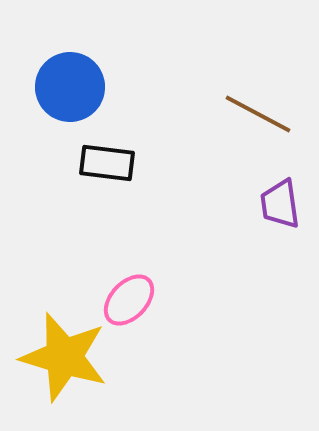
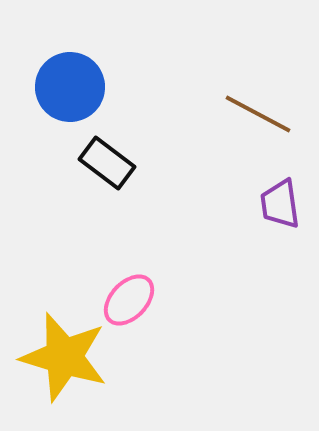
black rectangle: rotated 30 degrees clockwise
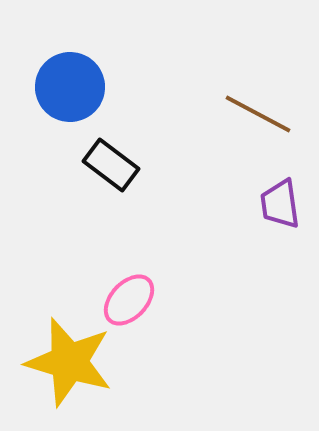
black rectangle: moved 4 px right, 2 px down
yellow star: moved 5 px right, 5 px down
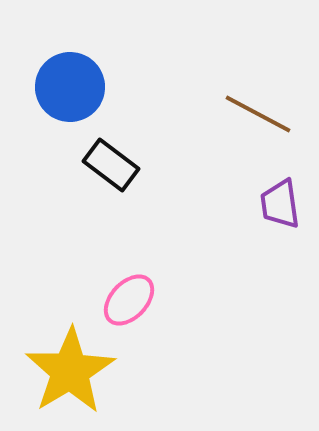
yellow star: moved 1 px right, 9 px down; rotated 24 degrees clockwise
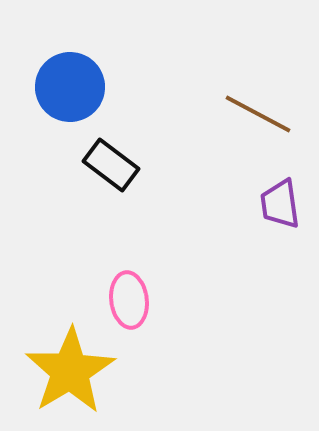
pink ellipse: rotated 50 degrees counterclockwise
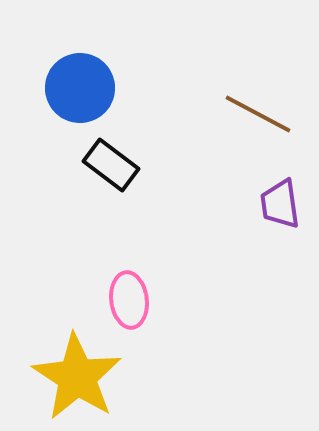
blue circle: moved 10 px right, 1 px down
yellow star: moved 7 px right, 6 px down; rotated 8 degrees counterclockwise
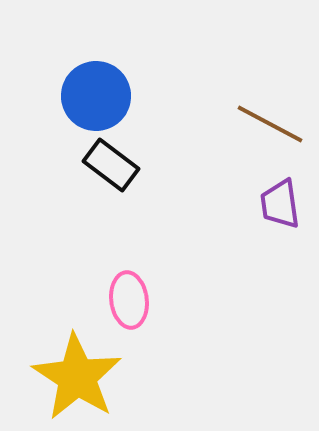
blue circle: moved 16 px right, 8 px down
brown line: moved 12 px right, 10 px down
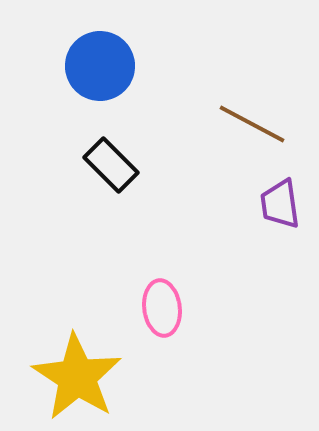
blue circle: moved 4 px right, 30 px up
brown line: moved 18 px left
black rectangle: rotated 8 degrees clockwise
pink ellipse: moved 33 px right, 8 px down
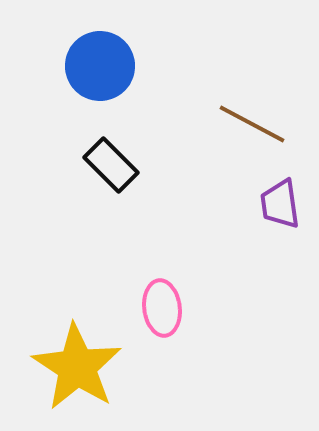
yellow star: moved 10 px up
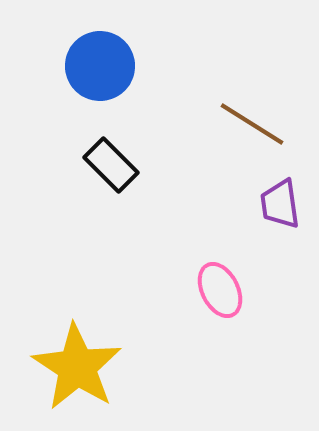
brown line: rotated 4 degrees clockwise
pink ellipse: moved 58 px right, 18 px up; rotated 20 degrees counterclockwise
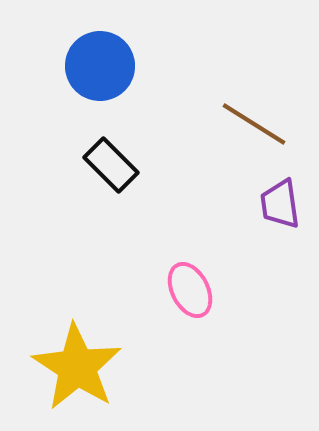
brown line: moved 2 px right
pink ellipse: moved 30 px left
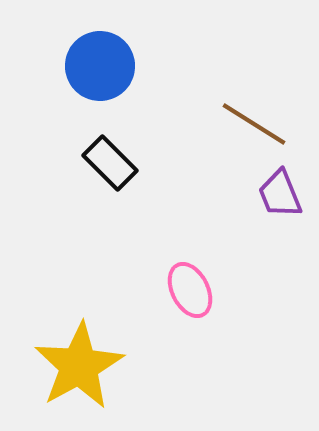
black rectangle: moved 1 px left, 2 px up
purple trapezoid: moved 10 px up; rotated 14 degrees counterclockwise
yellow star: moved 2 px right, 1 px up; rotated 10 degrees clockwise
